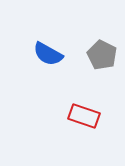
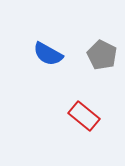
red rectangle: rotated 20 degrees clockwise
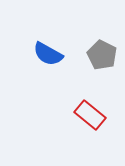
red rectangle: moved 6 px right, 1 px up
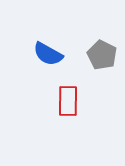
red rectangle: moved 22 px left, 14 px up; rotated 52 degrees clockwise
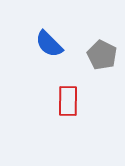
blue semicircle: moved 1 px right, 10 px up; rotated 16 degrees clockwise
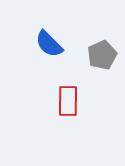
gray pentagon: rotated 20 degrees clockwise
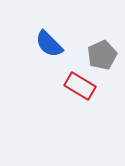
red rectangle: moved 12 px right, 15 px up; rotated 60 degrees counterclockwise
